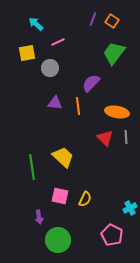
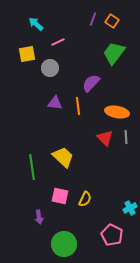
yellow square: moved 1 px down
green circle: moved 6 px right, 4 px down
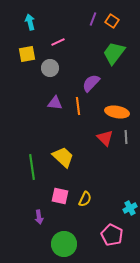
cyan arrow: moved 6 px left, 2 px up; rotated 35 degrees clockwise
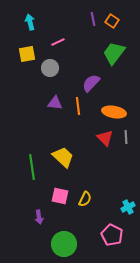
purple line: rotated 32 degrees counterclockwise
orange ellipse: moved 3 px left
cyan cross: moved 2 px left, 1 px up
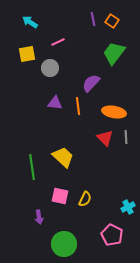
cyan arrow: rotated 42 degrees counterclockwise
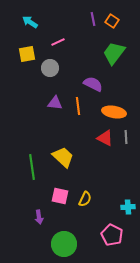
purple semicircle: moved 2 px right, 1 px down; rotated 72 degrees clockwise
red triangle: rotated 18 degrees counterclockwise
cyan cross: rotated 24 degrees clockwise
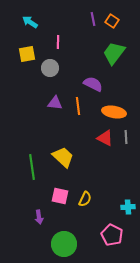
pink line: rotated 64 degrees counterclockwise
